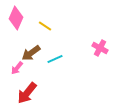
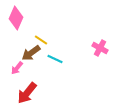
yellow line: moved 4 px left, 14 px down
cyan line: rotated 49 degrees clockwise
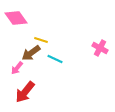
pink diamond: rotated 60 degrees counterclockwise
yellow line: rotated 16 degrees counterclockwise
red arrow: moved 2 px left, 1 px up
